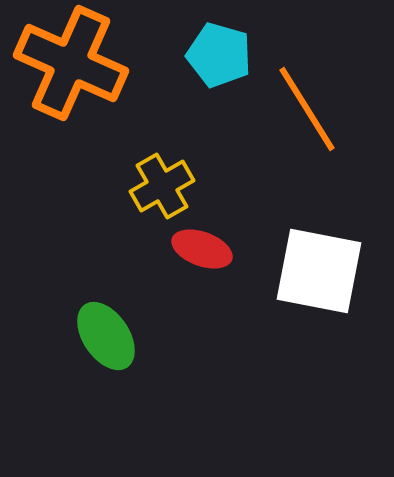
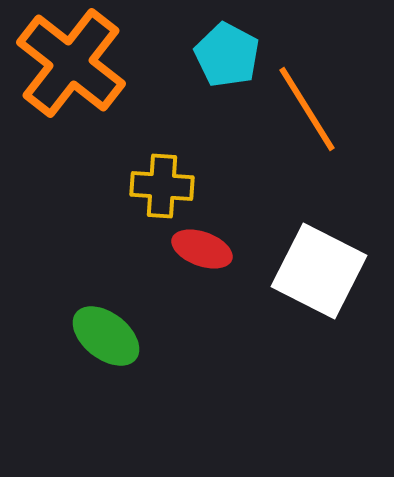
cyan pentagon: moved 8 px right; rotated 12 degrees clockwise
orange cross: rotated 14 degrees clockwise
yellow cross: rotated 34 degrees clockwise
white square: rotated 16 degrees clockwise
green ellipse: rotated 18 degrees counterclockwise
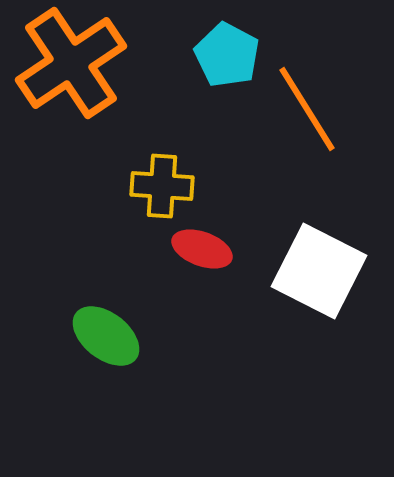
orange cross: rotated 18 degrees clockwise
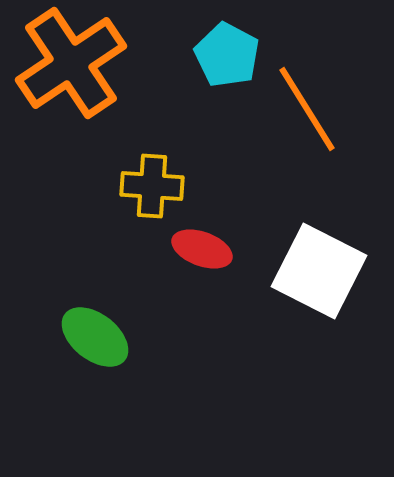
yellow cross: moved 10 px left
green ellipse: moved 11 px left, 1 px down
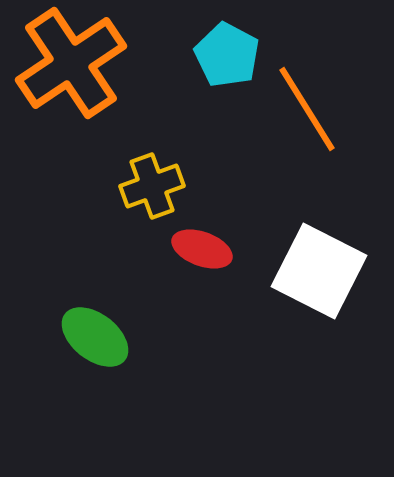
yellow cross: rotated 24 degrees counterclockwise
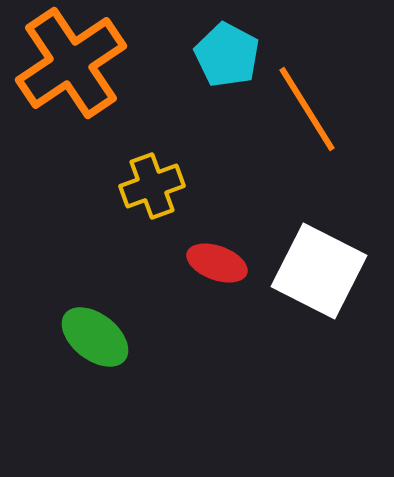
red ellipse: moved 15 px right, 14 px down
